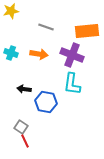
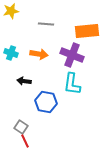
gray line: moved 3 px up; rotated 14 degrees counterclockwise
black arrow: moved 8 px up
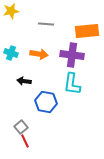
purple cross: rotated 15 degrees counterclockwise
gray square: rotated 16 degrees clockwise
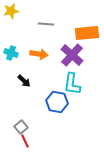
orange rectangle: moved 2 px down
purple cross: rotated 35 degrees clockwise
black arrow: rotated 144 degrees counterclockwise
blue hexagon: moved 11 px right
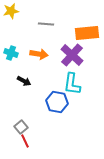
black arrow: rotated 16 degrees counterclockwise
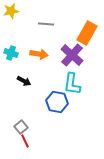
orange rectangle: rotated 55 degrees counterclockwise
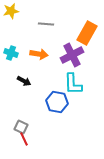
purple cross: rotated 20 degrees clockwise
cyan L-shape: moved 1 px right; rotated 10 degrees counterclockwise
gray square: rotated 24 degrees counterclockwise
red line: moved 1 px left, 2 px up
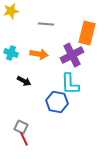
orange rectangle: rotated 15 degrees counterclockwise
cyan L-shape: moved 3 px left
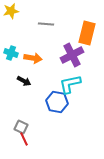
orange arrow: moved 6 px left, 4 px down
cyan L-shape: rotated 80 degrees clockwise
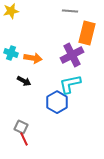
gray line: moved 24 px right, 13 px up
blue hexagon: rotated 20 degrees clockwise
